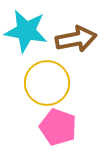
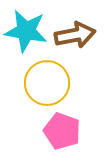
brown arrow: moved 1 px left, 4 px up
pink pentagon: moved 4 px right, 4 px down
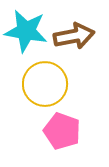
brown arrow: moved 1 px left, 1 px down
yellow circle: moved 2 px left, 1 px down
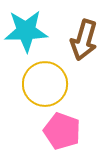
cyan star: rotated 12 degrees counterclockwise
brown arrow: moved 10 px right, 4 px down; rotated 117 degrees clockwise
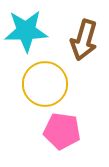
pink pentagon: rotated 12 degrees counterclockwise
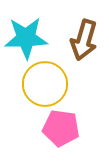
cyan star: moved 7 px down
pink pentagon: moved 1 px left, 3 px up
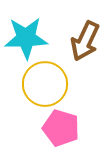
brown arrow: moved 1 px right, 1 px down; rotated 9 degrees clockwise
pink pentagon: rotated 9 degrees clockwise
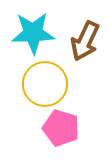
cyan star: moved 7 px right, 5 px up
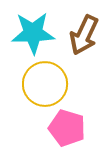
brown arrow: moved 1 px left, 6 px up
pink pentagon: moved 6 px right
